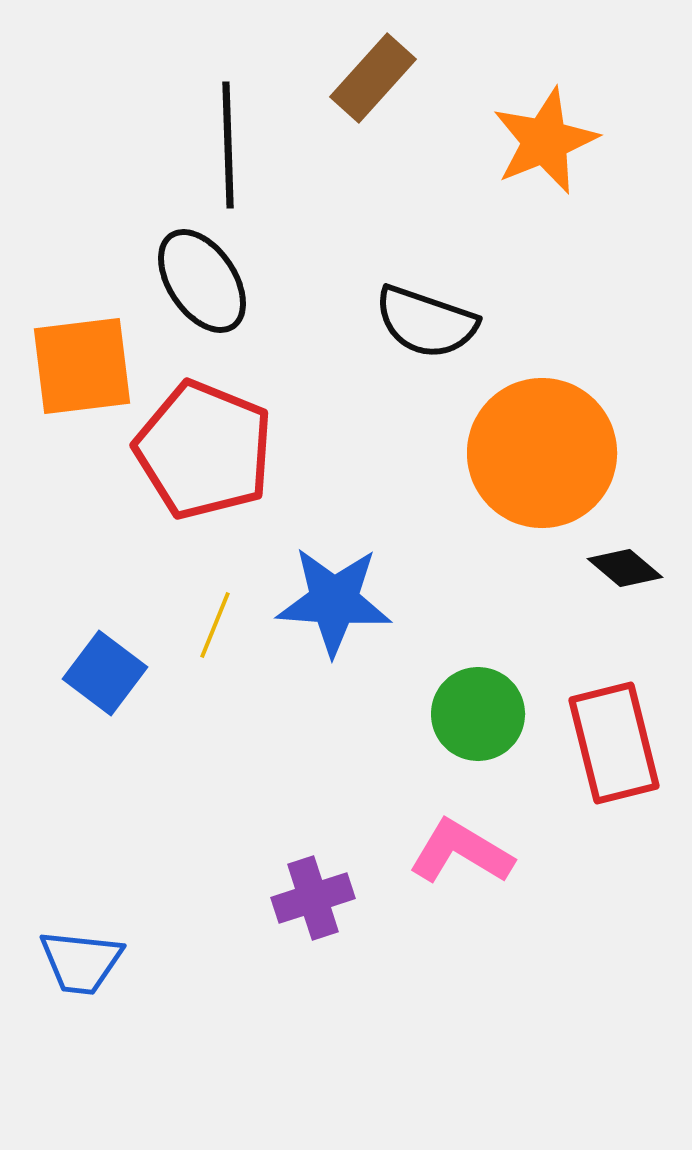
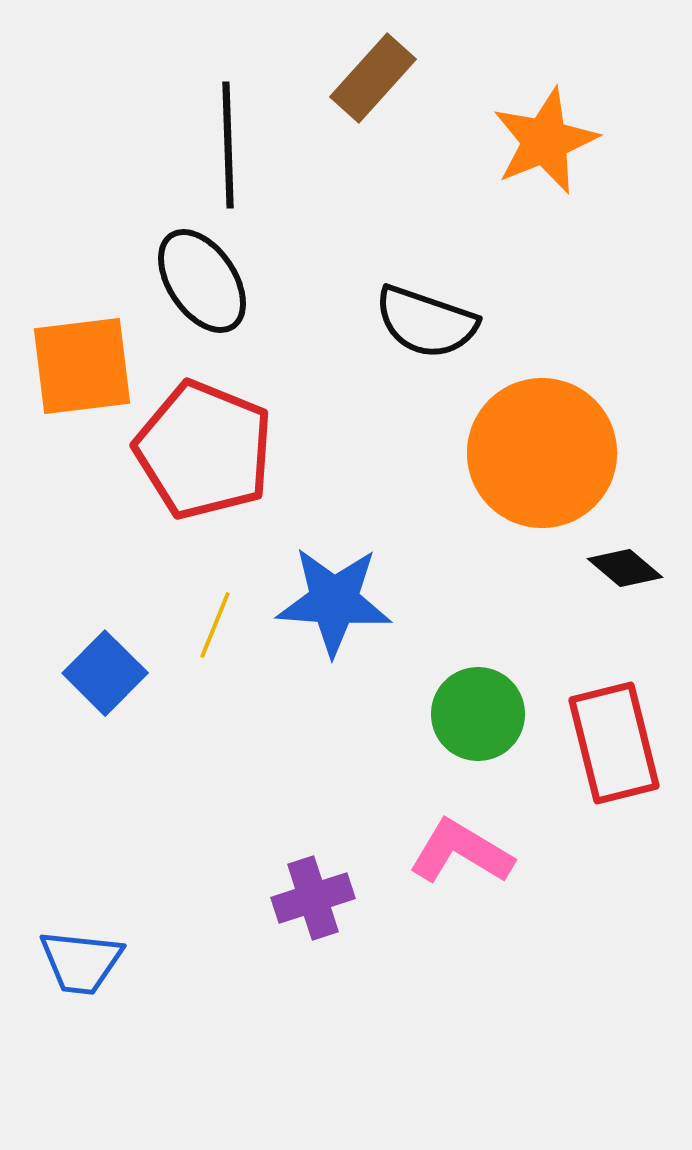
blue square: rotated 8 degrees clockwise
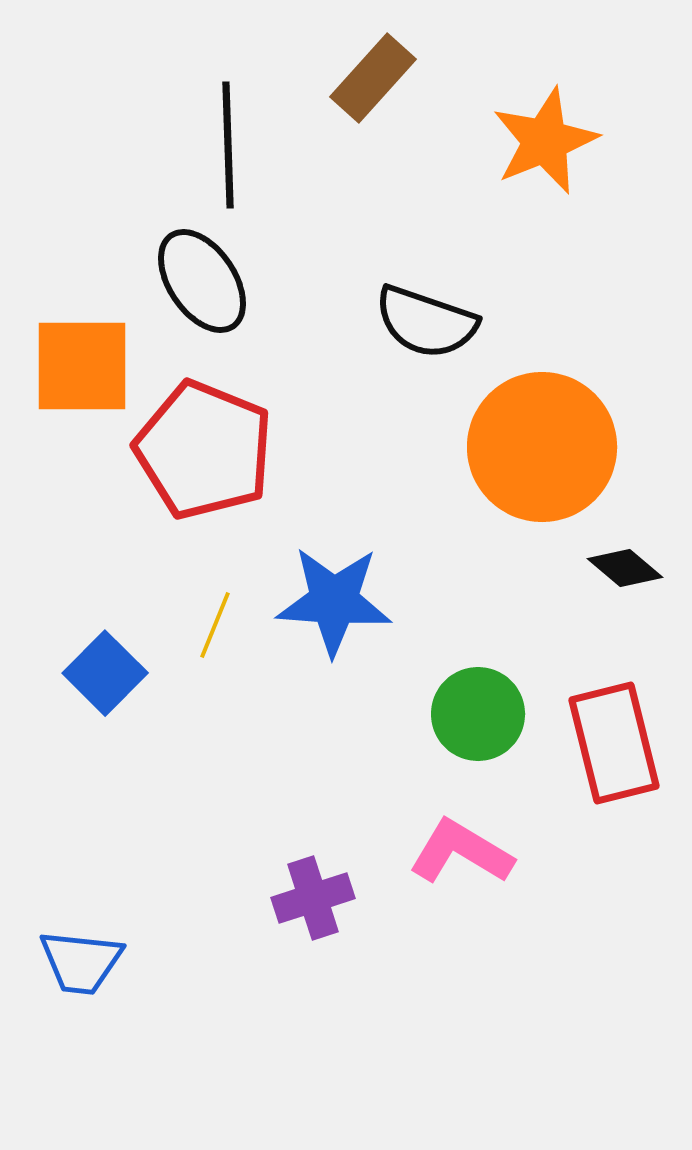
orange square: rotated 7 degrees clockwise
orange circle: moved 6 px up
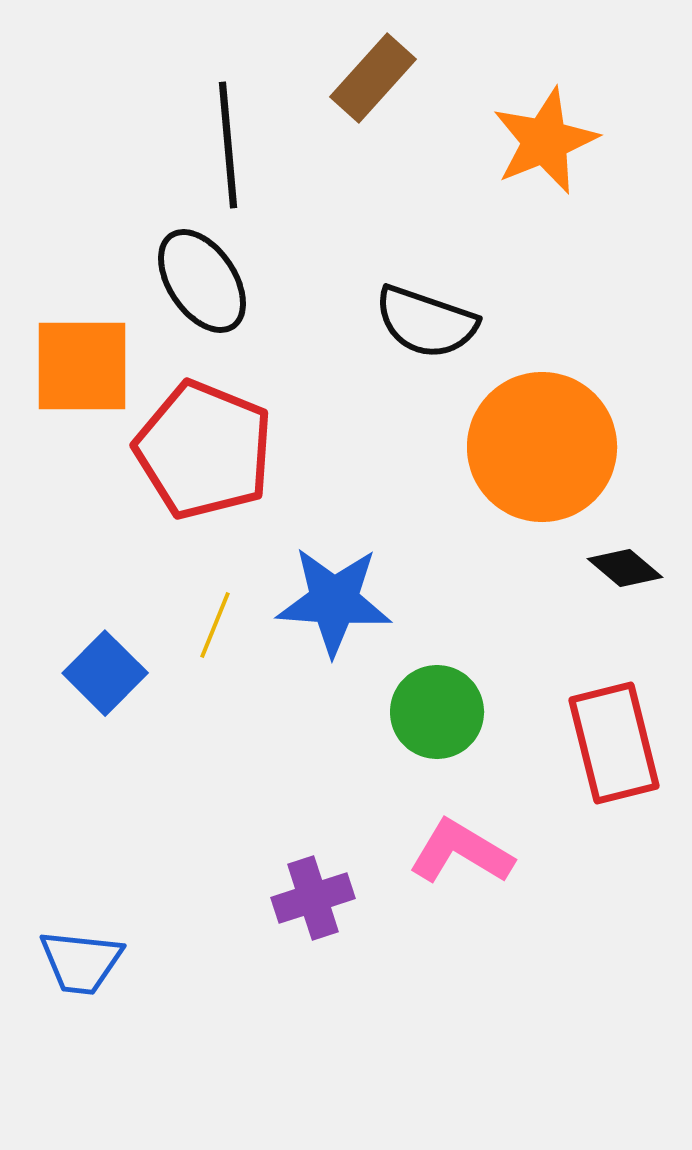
black line: rotated 3 degrees counterclockwise
green circle: moved 41 px left, 2 px up
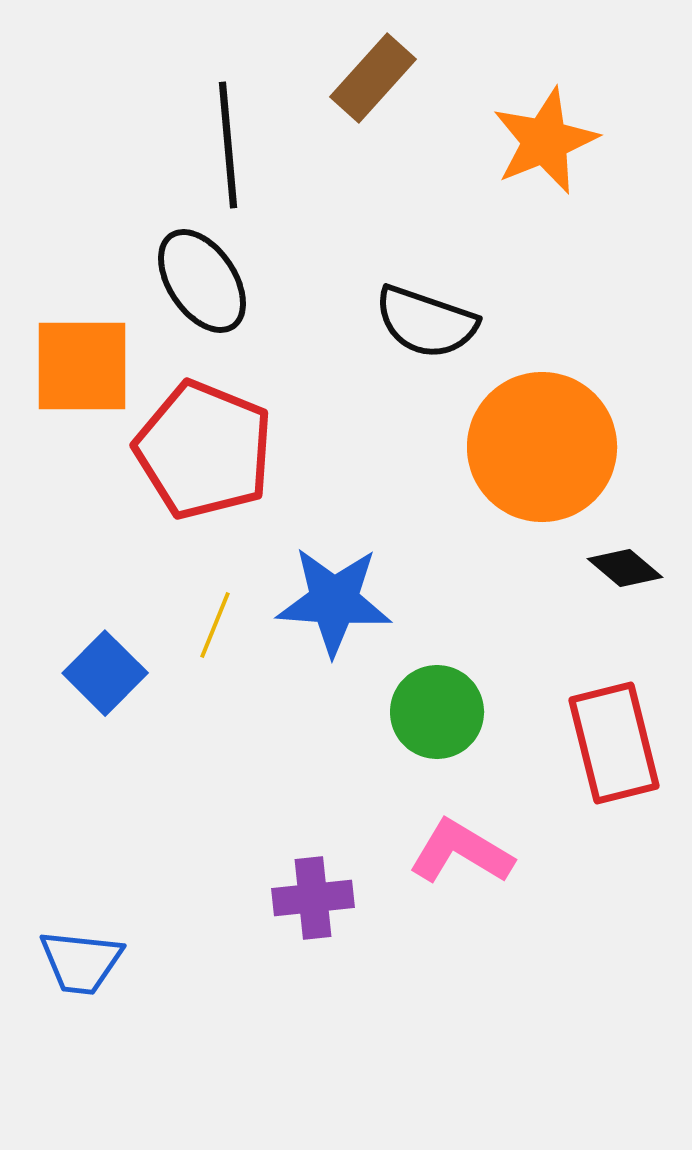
purple cross: rotated 12 degrees clockwise
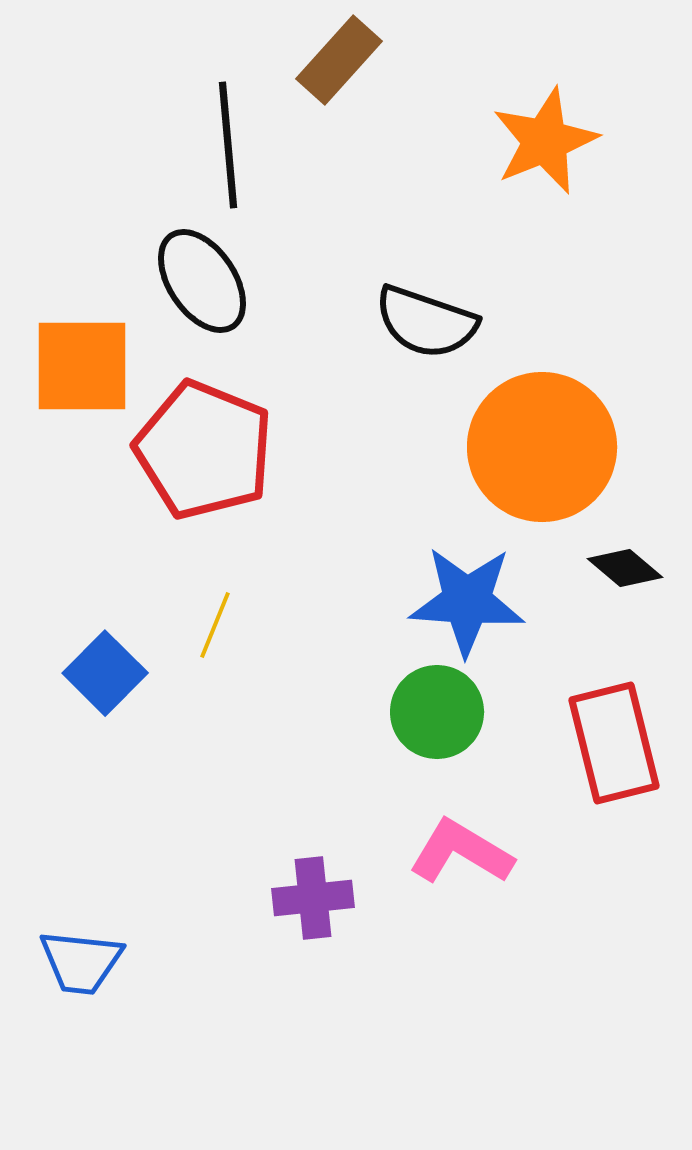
brown rectangle: moved 34 px left, 18 px up
blue star: moved 133 px right
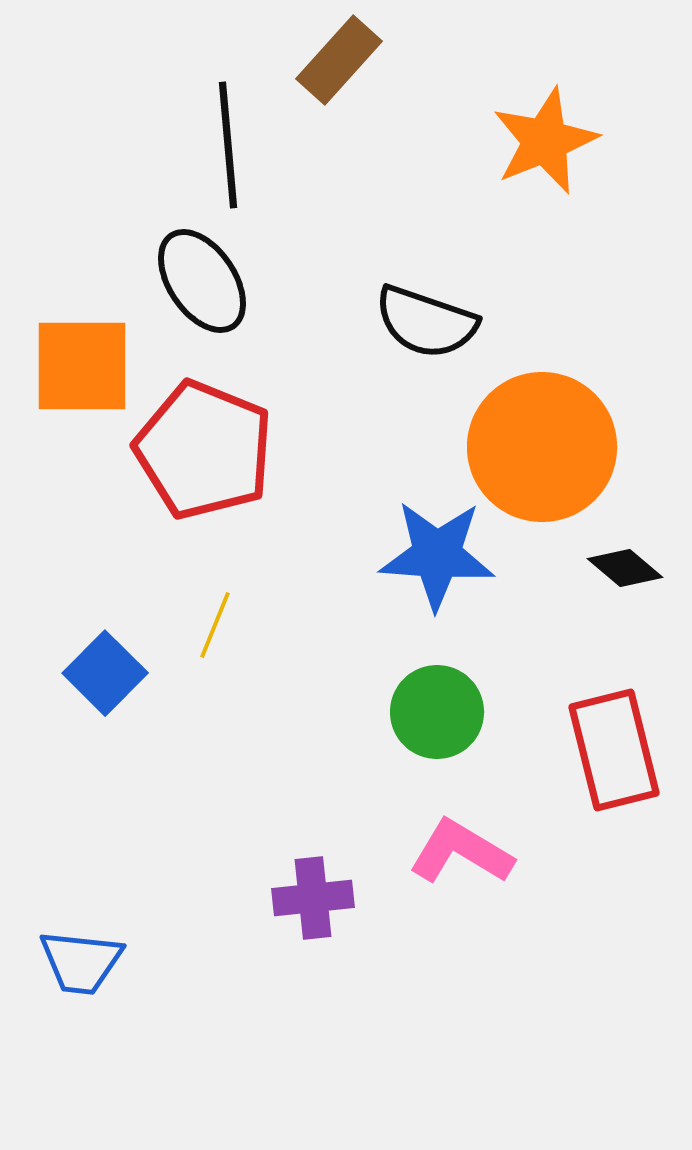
blue star: moved 30 px left, 46 px up
red rectangle: moved 7 px down
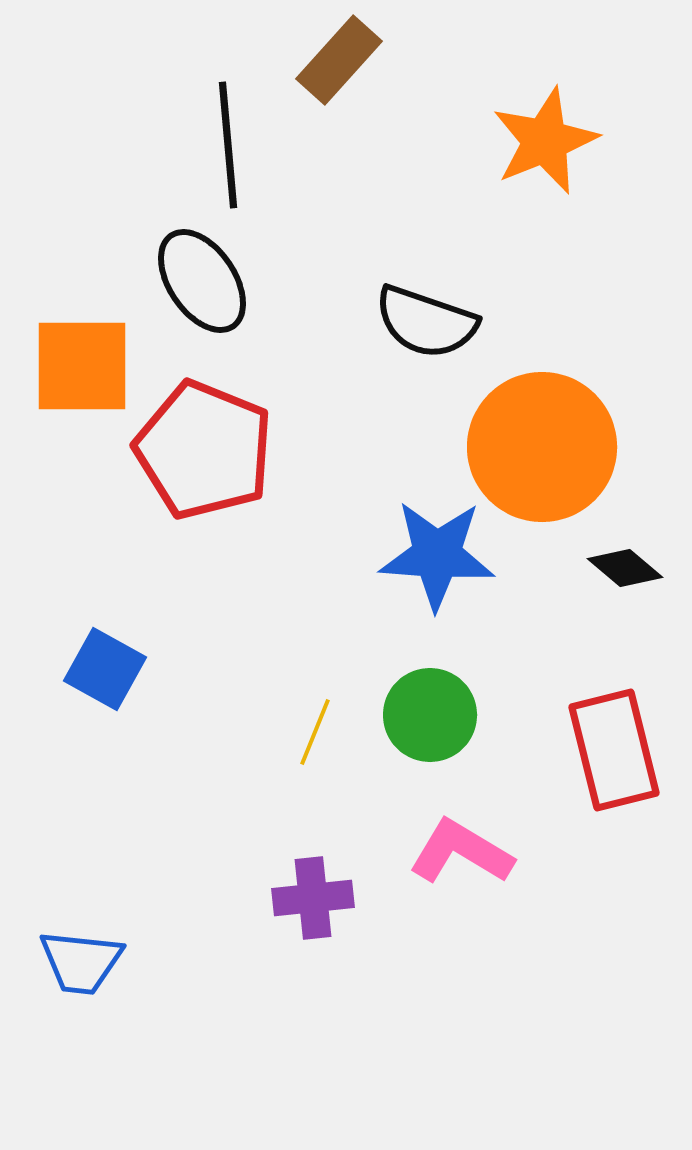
yellow line: moved 100 px right, 107 px down
blue square: moved 4 px up; rotated 16 degrees counterclockwise
green circle: moved 7 px left, 3 px down
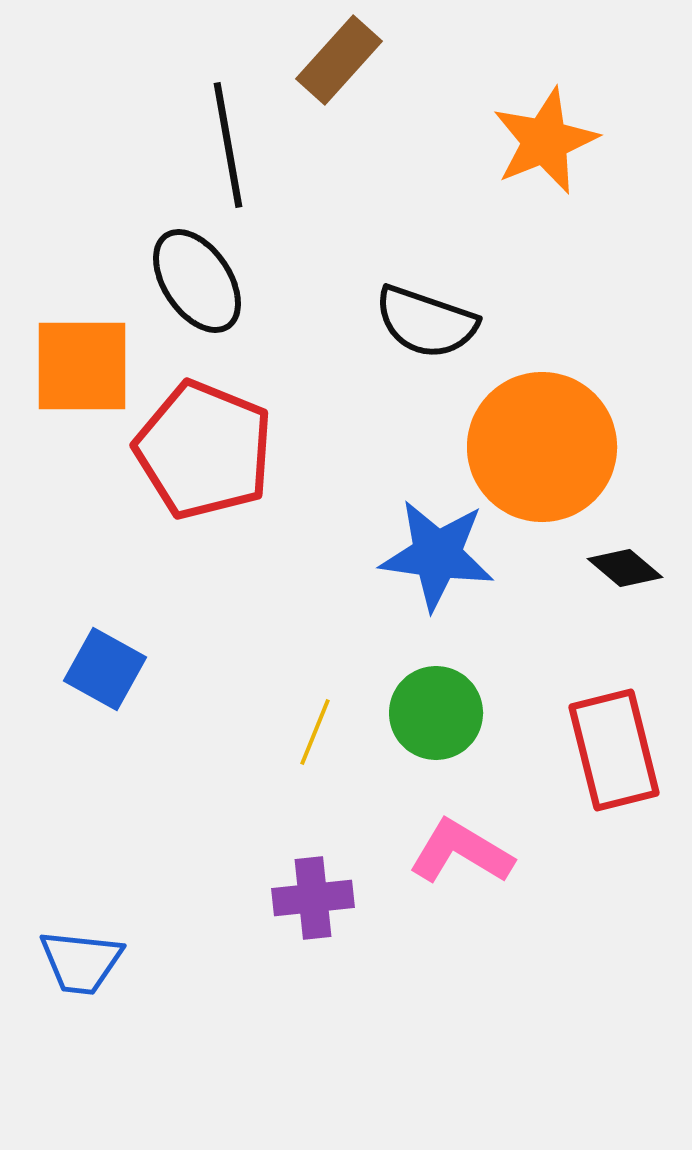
black line: rotated 5 degrees counterclockwise
black ellipse: moved 5 px left
blue star: rotated 4 degrees clockwise
green circle: moved 6 px right, 2 px up
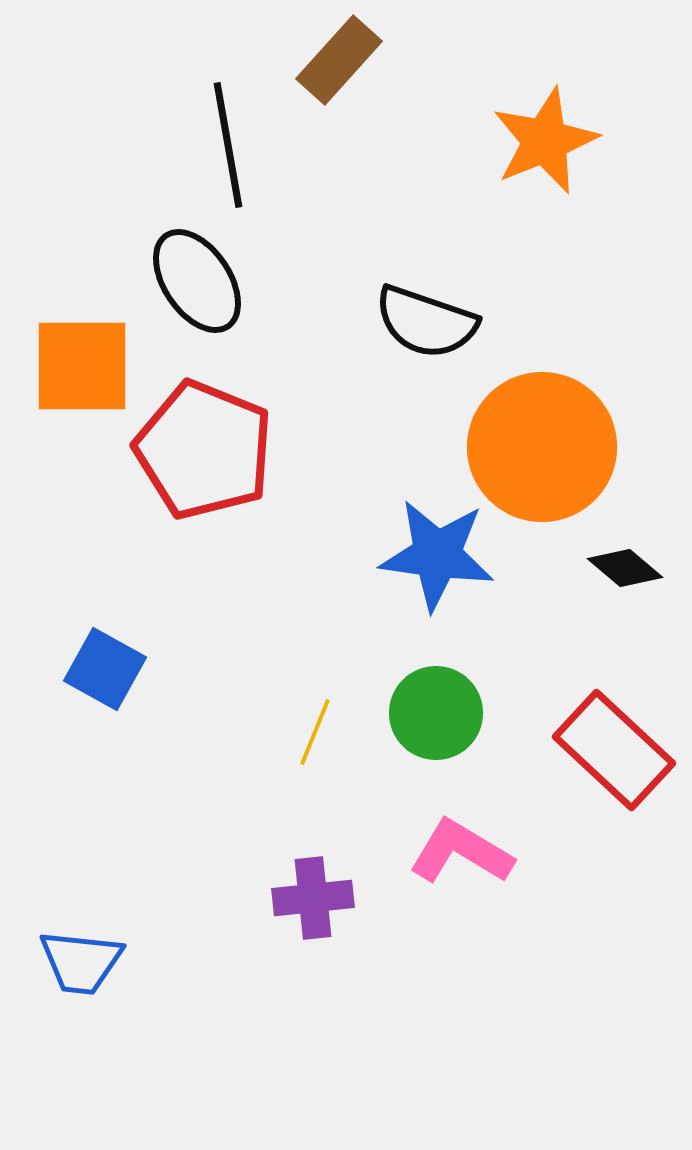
red rectangle: rotated 33 degrees counterclockwise
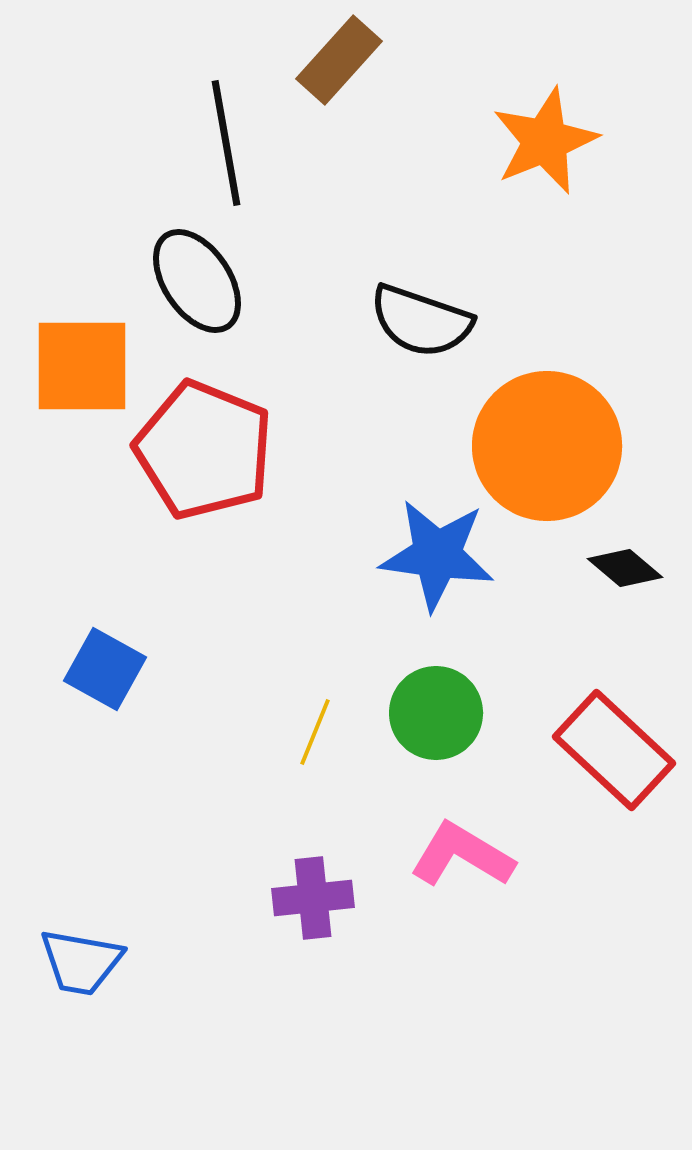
black line: moved 2 px left, 2 px up
black semicircle: moved 5 px left, 1 px up
orange circle: moved 5 px right, 1 px up
pink L-shape: moved 1 px right, 3 px down
blue trapezoid: rotated 4 degrees clockwise
